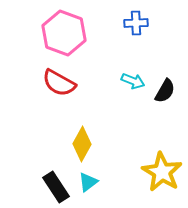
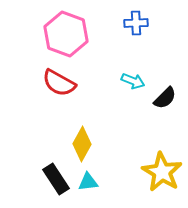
pink hexagon: moved 2 px right, 1 px down
black semicircle: moved 7 px down; rotated 15 degrees clockwise
cyan triangle: rotated 30 degrees clockwise
black rectangle: moved 8 px up
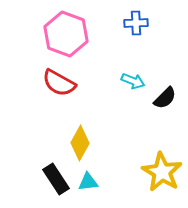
yellow diamond: moved 2 px left, 1 px up
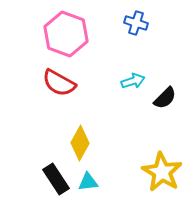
blue cross: rotated 20 degrees clockwise
cyan arrow: rotated 40 degrees counterclockwise
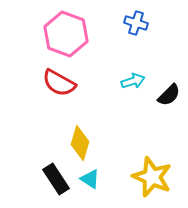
black semicircle: moved 4 px right, 3 px up
yellow diamond: rotated 12 degrees counterclockwise
yellow star: moved 10 px left, 5 px down; rotated 9 degrees counterclockwise
cyan triangle: moved 2 px right, 3 px up; rotated 40 degrees clockwise
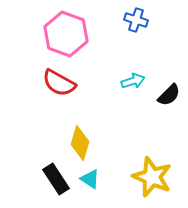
blue cross: moved 3 px up
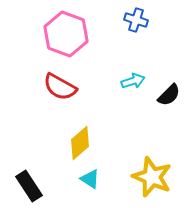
red semicircle: moved 1 px right, 4 px down
yellow diamond: rotated 32 degrees clockwise
black rectangle: moved 27 px left, 7 px down
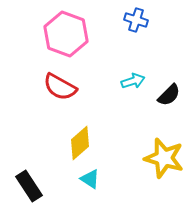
yellow star: moved 12 px right, 19 px up; rotated 6 degrees counterclockwise
